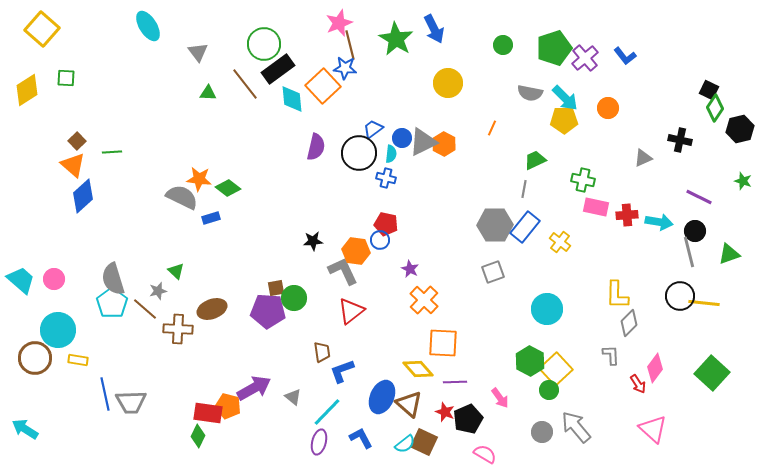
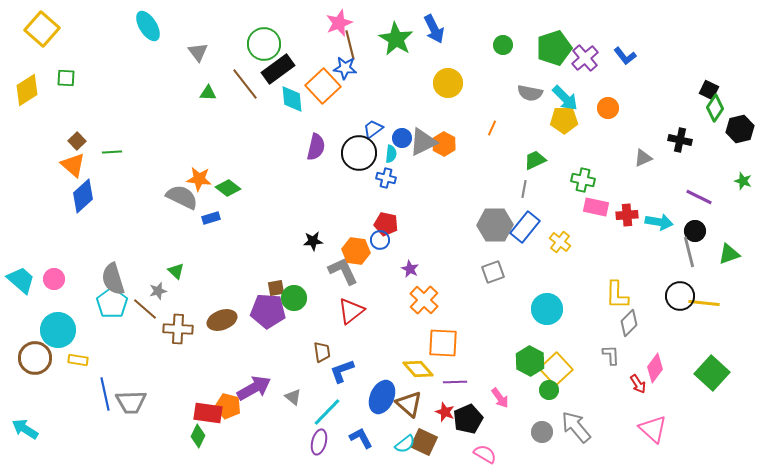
brown ellipse at (212, 309): moved 10 px right, 11 px down
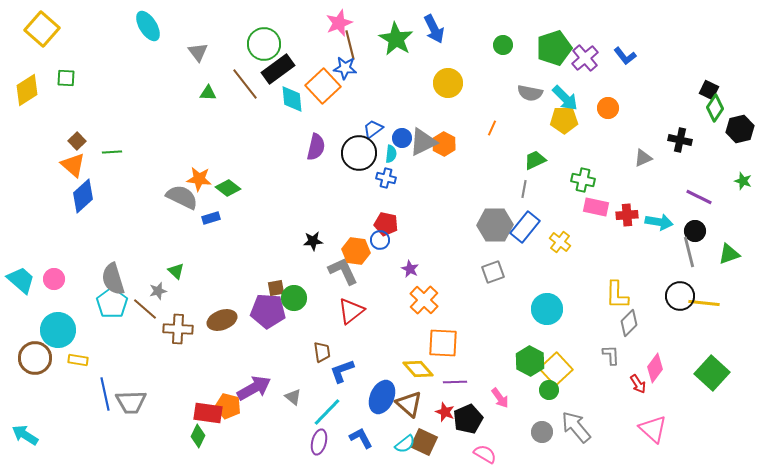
cyan arrow at (25, 429): moved 6 px down
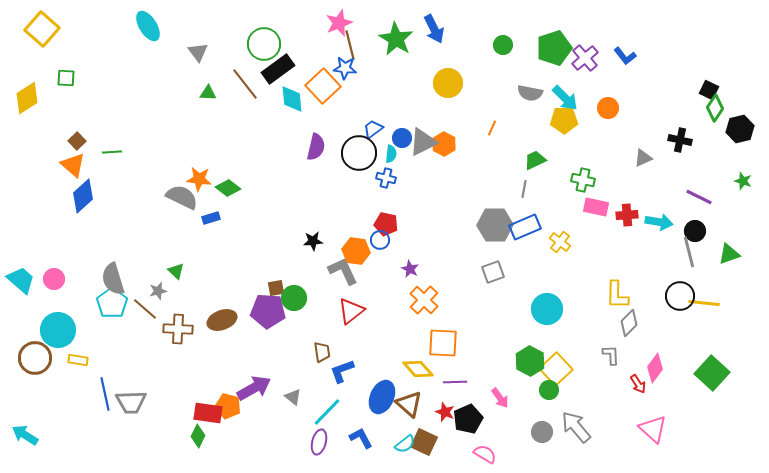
yellow diamond at (27, 90): moved 8 px down
blue rectangle at (525, 227): rotated 28 degrees clockwise
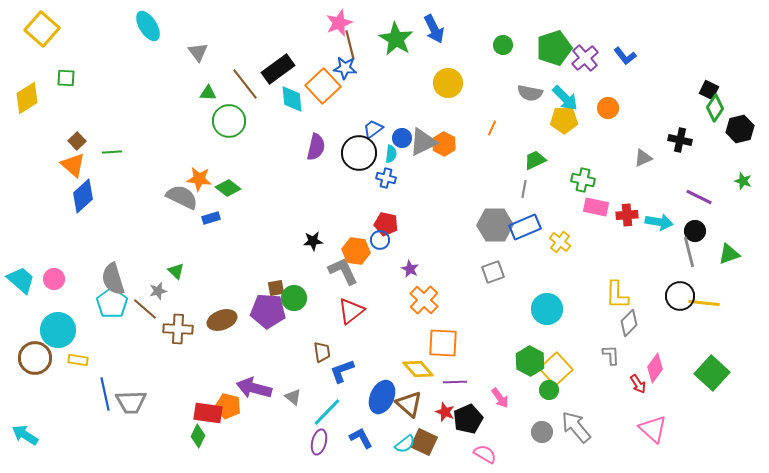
green circle at (264, 44): moved 35 px left, 77 px down
purple arrow at (254, 388): rotated 136 degrees counterclockwise
